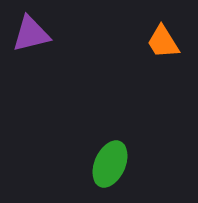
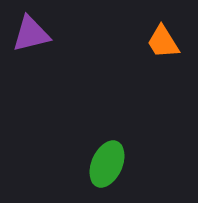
green ellipse: moved 3 px left
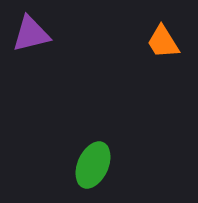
green ellipse: moved 14 px left, 1 px down
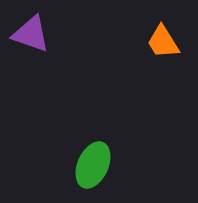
purple triangle: rotated 33 degrees clockwise
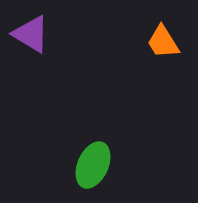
purple triangle: rotated 12 degrees clockwise
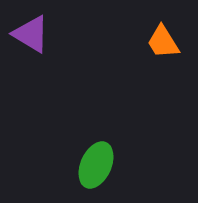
green ellipse: moved 3 px right
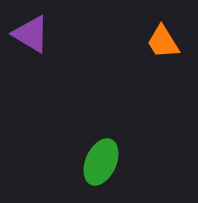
green ellipse: moved 5 px right, 3 px up
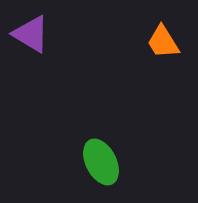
green ellipse: rotated 51 degrees counterclockwise
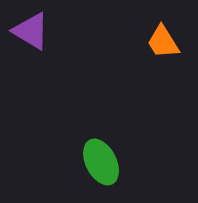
purple triangle: moved 3 px up
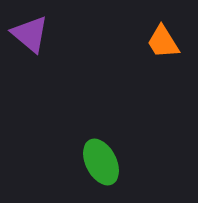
purple triangle: moved 1 px left, 3 px down; rotated 9 degrees clockwise
